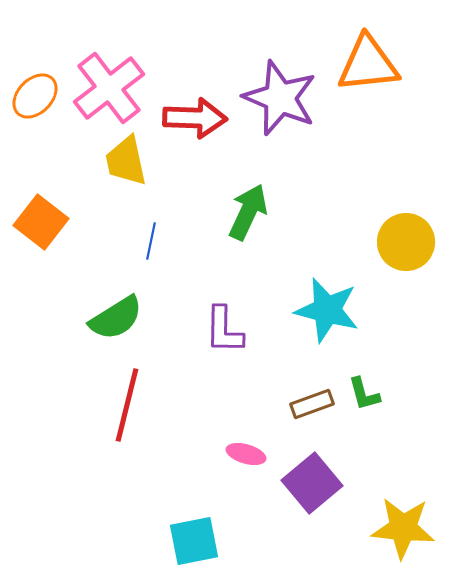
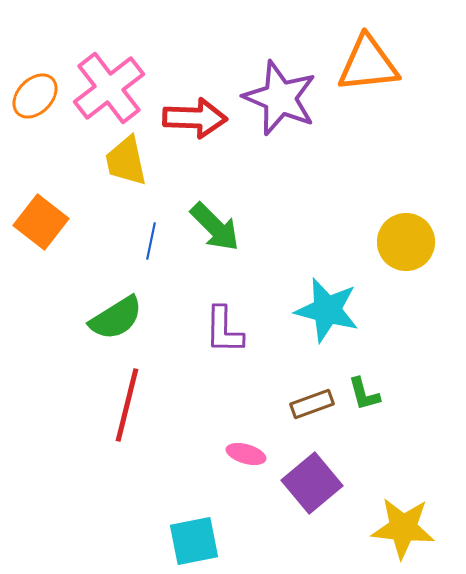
green arrow: moved 33 px left, 15 px down; rotated 110 degrees clockwise
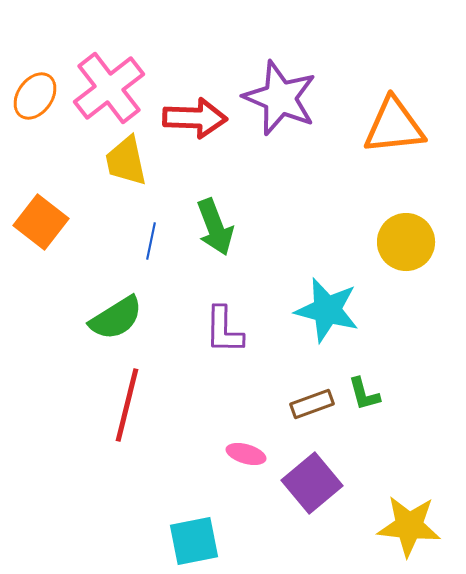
orange triangle: moved 26 px right, 62 px down
orange ellipse: rotated 9 degrees counterclockwise
green arrow: rotated 24 degrees clockwise
yellow star: moved 6 px right, 2 px up
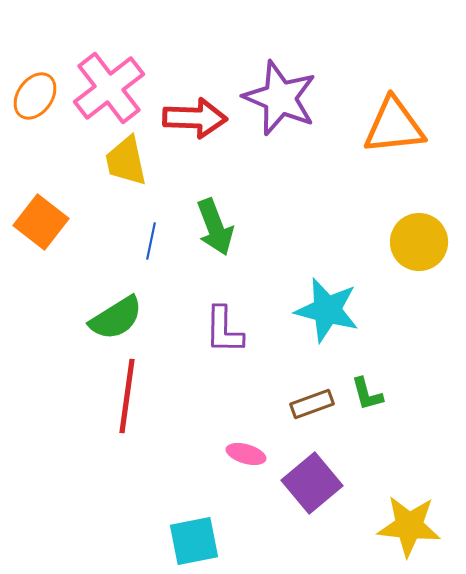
yellow circle: moved 13 px right
green L-shape: moved 3 px right
red line: moved 9 px up; rotated 6 degrees counterclockwise
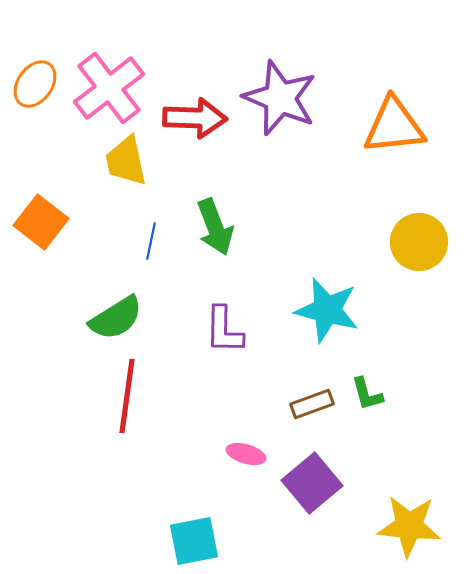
orange ellipse: moved 12 px up
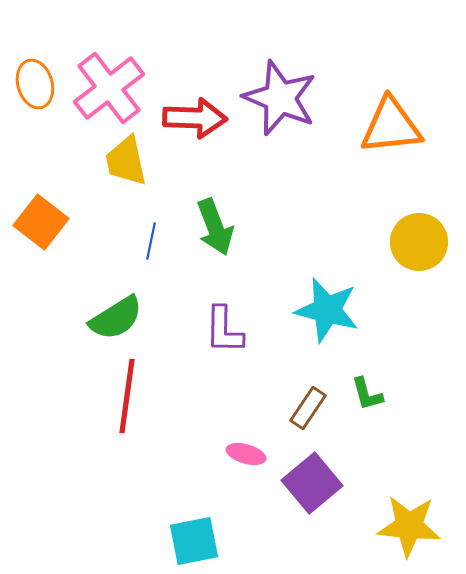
orange ellipse: rotated 51 degrees counterclockwise
orange triangle: moved 3 px left
brown rectangle: moved 4 px left, 4 px down; rotated 36 degrees counterclockwise
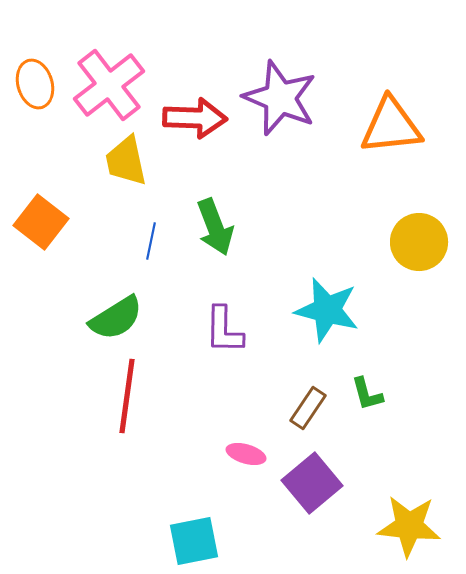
pink cross: moved 3 px up
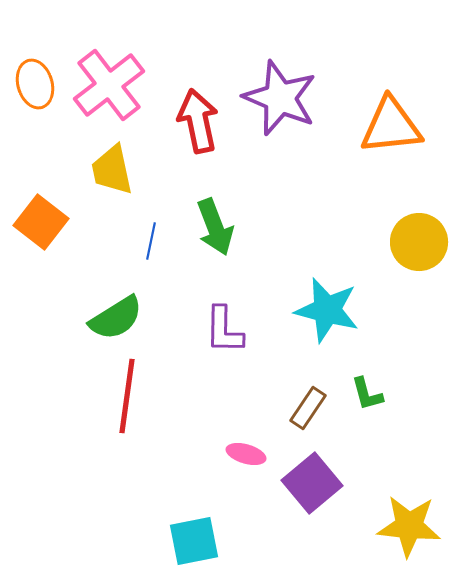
red arrow: moved 3 px right, 3 px down; rotated 104 degrees counterclockwise
yellow trapezoid: moved 14 px left, 9 px down
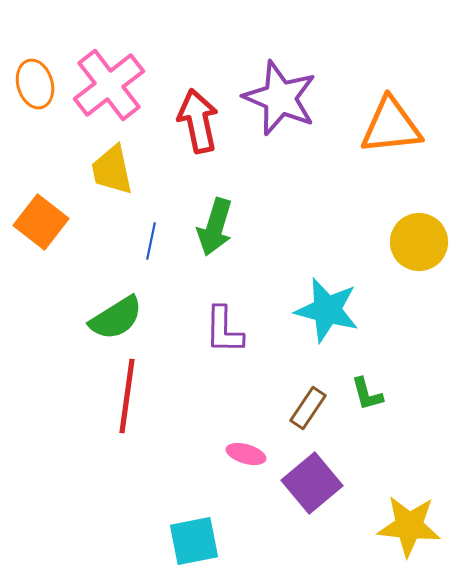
green arrow: rotated 38 degrees clockwise
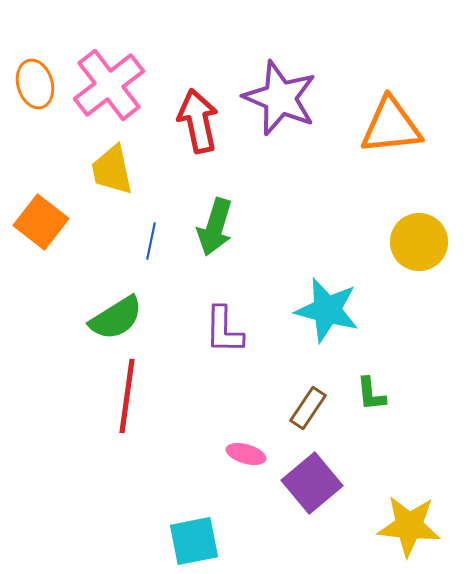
green L-shape: moved 4 px right; rotated 9 degrees clockwise
